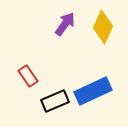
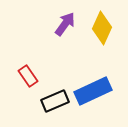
yellow diamond: moved 1 px left, 1 px down
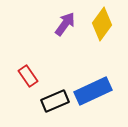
yellow diamond: moved 4 px up; rotated 12 degrees clockwise
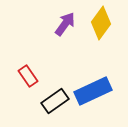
yellow diamond: moved 1 px left, 1 px up
black rectangle: rotated 12 degrees counterclockwise
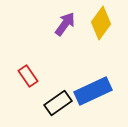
black rectangle: moved 3 px right, 2 px down
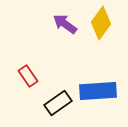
purple arrow: rotated 90 degrees counterclockwise
blue rectangle: moved 5 px right; rotated 21 degrees clockwise
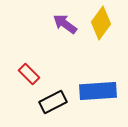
red rectangle: moved 1 px right, 2 px up; rotated 10 degrees counterclockwise
black rectangle: moved 5 px left, 1 px up; rotated 8 degrees clockwise
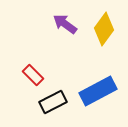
yellow diamond: moved 3 px right, 6 px down
red rectangle: moved 4 px right, 1 px down
blue rectangle: rotated 24 degrees counterclockwise
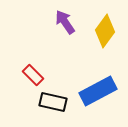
purple arrow: moved 2 px up; rotated 20 degrees clockwise
yellow diamond: moved 1 px right, 2 px down
black rectangle: rotated 40 degrees clockwise
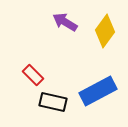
purple arrow: rotated 25 degrees counterclockwise
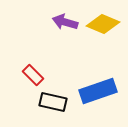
purple arrow: rotated 15 degrees counterclockwise
yellow diamond: moved 2 px left, 7 px up; rotated 76 degrees clockwise
blue rectangle: rotated 9 degrees clockwise
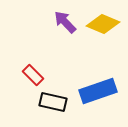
purple arrow: rotated 30 degrees clockwise
